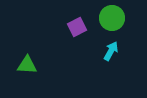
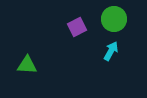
green circle: moved 2 px right, 1 px down
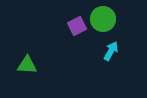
green circle: moved 11 px left
purple square: moved 1 px up
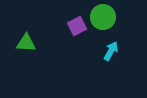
green circle: moved 2 px up
green triangle: moved 1 px left, 22 px up
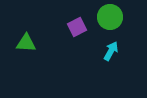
green circle: moved 7 px right
purple square: moved 1 px down
